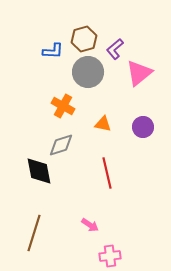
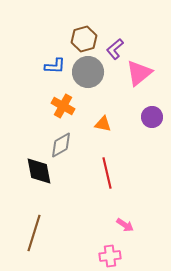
blue L-shape: moved 2 px right, 15 px down
purple circle: moved 9 px right, 10 px up
gray diamond: rotated 12 degrees counterclockwise
pink arrow: moved 35 px right
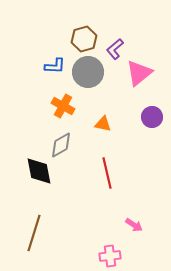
pink arrow: moved 9 px right
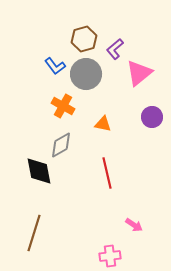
blue L-shape: rotated 50 degrees clockwise
gray circle: moved 2 px left, 2 px down
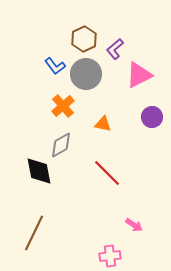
brown hexagon: rotated 10 degrees counterclockwise
pink triangle: moved 2 px down; rotated 12 degrees clockwise
orange cross: rotated 20 degrees clockwise
red line: rotated 32 degrees counterclockwise
brown line: rotated 9 degrees clockwise
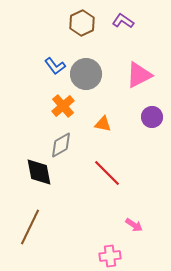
brown hexagon: moved 2 px left, 16 px up
purple L-shape: moved 8 px right, 28 px up; rotated 75 degrees clockwise
black diamond: moved 1 px down
brown line: moved 4 px left, 6 px up
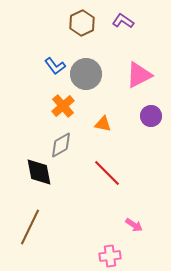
purple circle: moved 1 px left, 1 px up
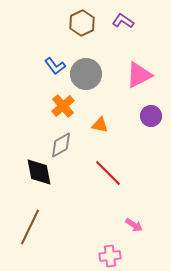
orange triangle: moved 3 px left, 1 px down
red line: moved 1 px right
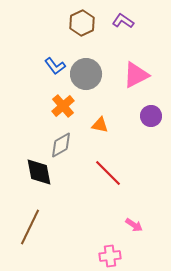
pink triangle: moved 3 px left
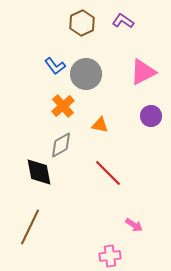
pink triangle: moved 7 px right, 3 px up
